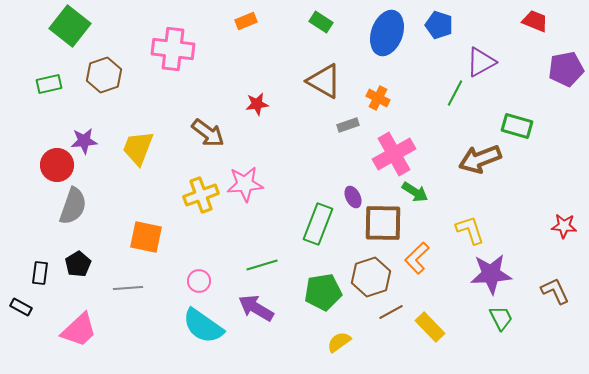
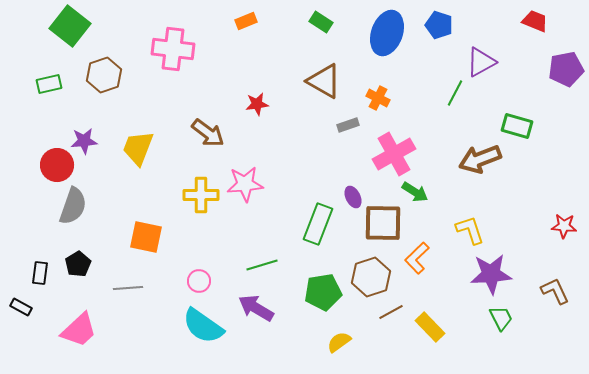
yellow cross at (201, 195): rotated 20 degrees clockwise
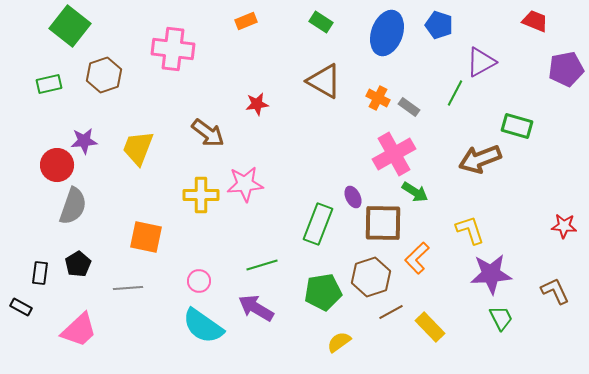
gray rectangle at (348, 125): moved 61 px right, 18 px up; rotated 55 degrees clockwise
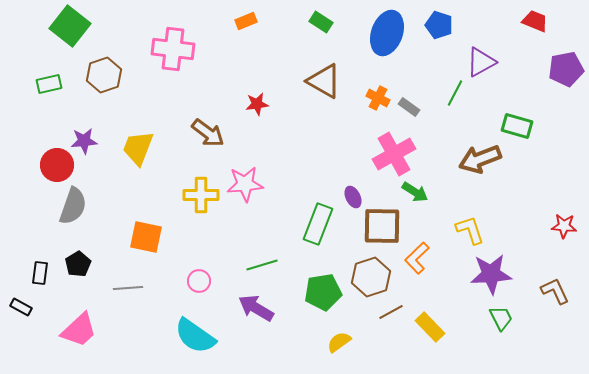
brown square at (383, 223): moved 1 px left, 3 px down
cyan semicircle at (203, 326): moved 8 px left, 10 px down
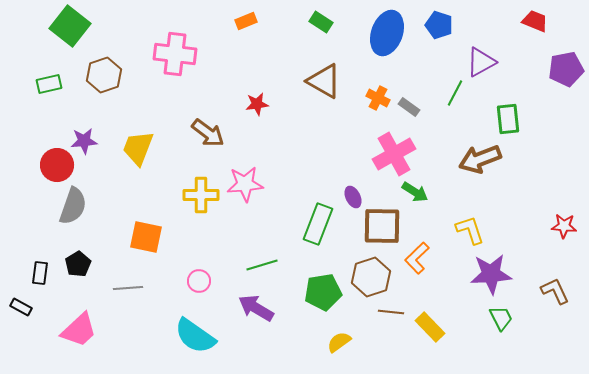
pink cross at (173, 49): moved 2 px right, 5 px down
green rectangle at (517, 126): moved 9 px left, 7 px up; rotated 68 degrees clockwise
brown line at (391, 312): rotated 35 degrees clockwise
